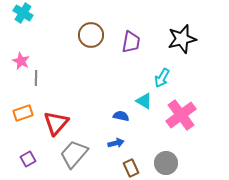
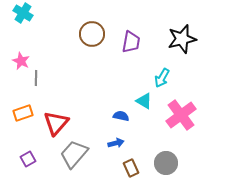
brown circle: moved 1 px right, 1 px up
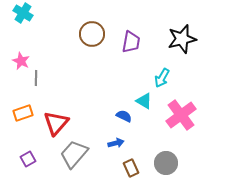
blue semicircle: moved 3 px right; rotated 14 degrees clockwise
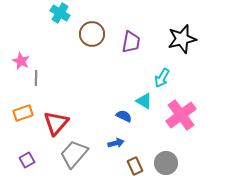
cyan cross: moved 37 px right
purple square: moved 1 px left, 1 px down
brown rectangle: moved 4 px right, 2 px up
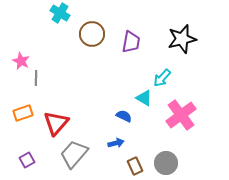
cyan arrow: rotated 12 degrees clockwise
cyan triangle: moved 3 px up
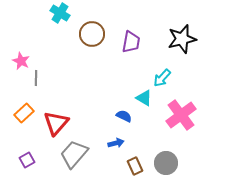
orange rectangle: moved 1 px right; rotated 24 degrees counterclockwise
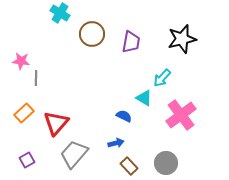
pink star: rotated 18 degrees counterclockwise
brown rectangle: moved 6 px left; rotated 18 degrees counterclockwise
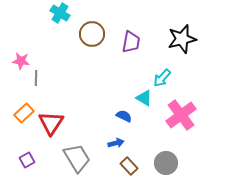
red triangle: moved 5 px left; rotated 8 degrees counterclockwise
gray trapezoid: moved 3 px right, 4 px down; rotated 108 degrees clockwise
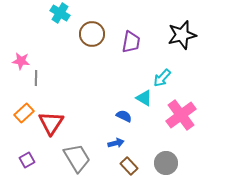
black star: moved 4 px up
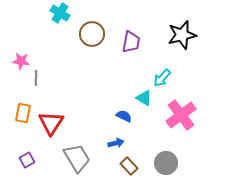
orange rectangle: moved 1 px left; rotated 36 degrees counterclockwise
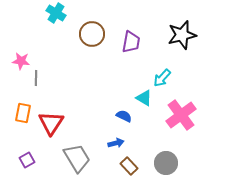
cyan cross: moved 4 px left
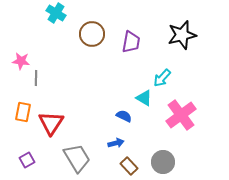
orange rectangle: moved 1 px up
gray circle: moved 3 px left, 1 px up
